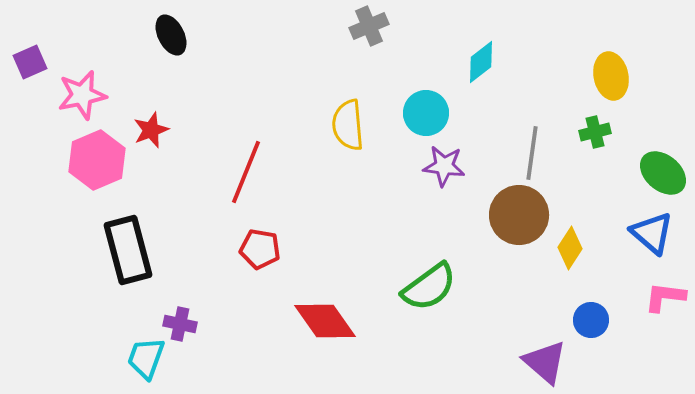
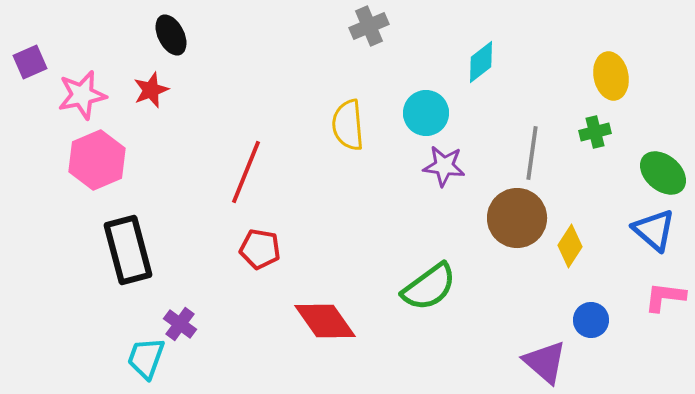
red star: moved 40 px up
brown circle: moved 2 px left, 3 px down
blue triangle: moved 2 px right, 3 px up
yellow diamond: moved 2 px up
purple cross: rotated 24 degrees clockwise
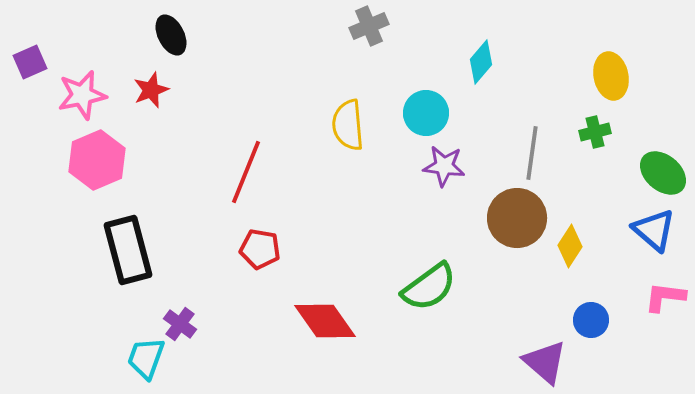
cyan diamond: rotated 12 degrees counterclockwise
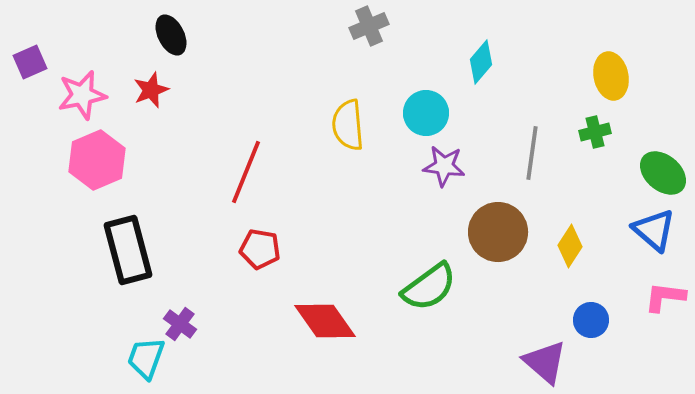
brown circle: moved 19 px left, 14 px down
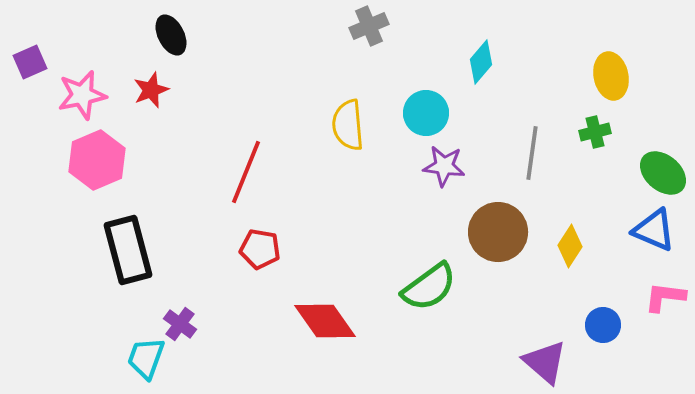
blue triangle: rotated 18 degrees counterclockwise
blue circle: moved 12 px right, 5 px down
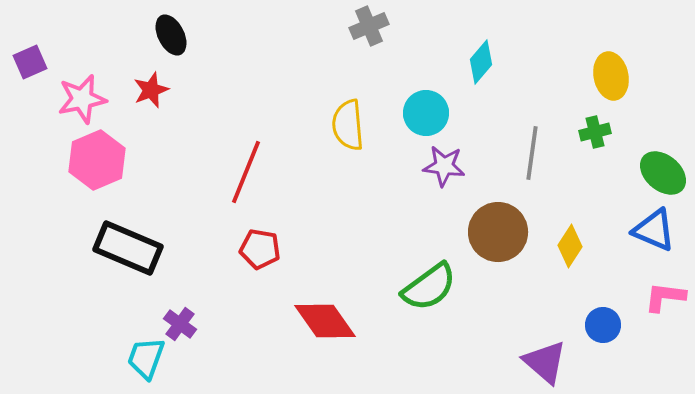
pink star: moved 4 px down
black rectangle: moved 2 px up; rotated 52 degrees counterclockwise
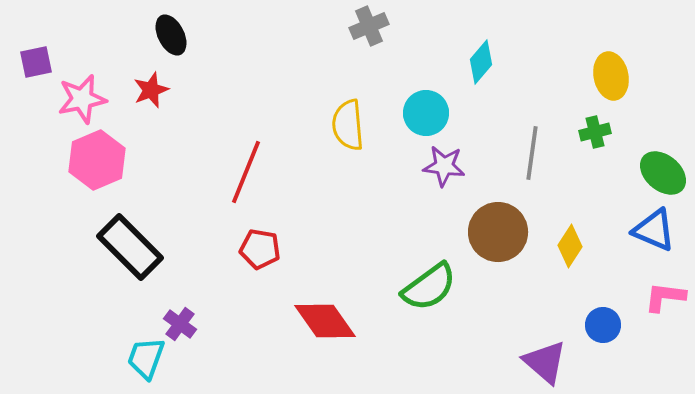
purple square: moved 6 px right; rotated 12 degrees clockwise
black rectangle: moved 2 px right, 1 px up; rotated 22 degrees clockwise
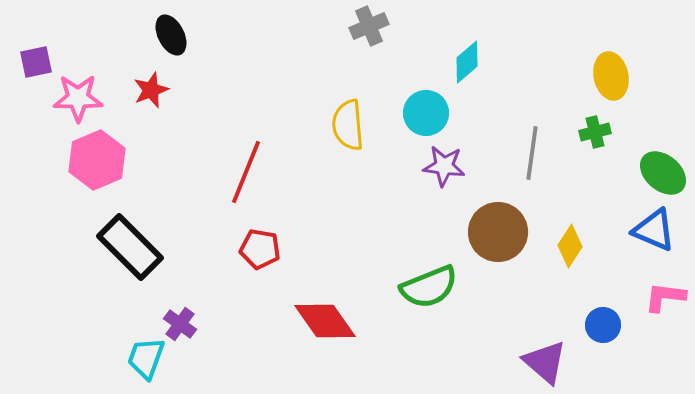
cyan diamond: moved 14 px left; rotated 9 degrees clockwise
pink star: moved 4 px left, 1 px up; rotated 12 degrees clockwise
green semicircle: rotated 14 degrees clockwise
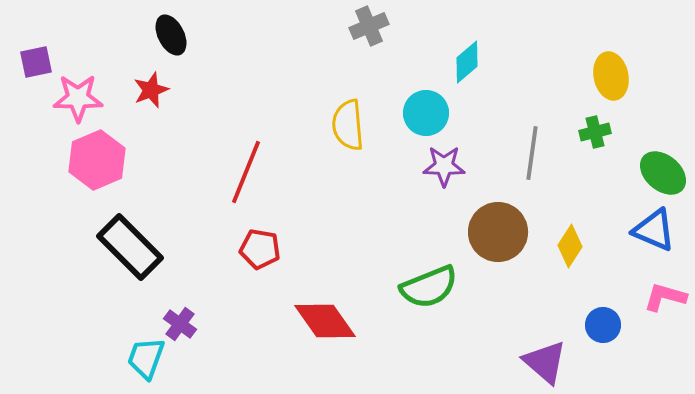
purple star: rotated 6 degrees counterclockwise
pink L-shape: rotated 9 degrees clockwise
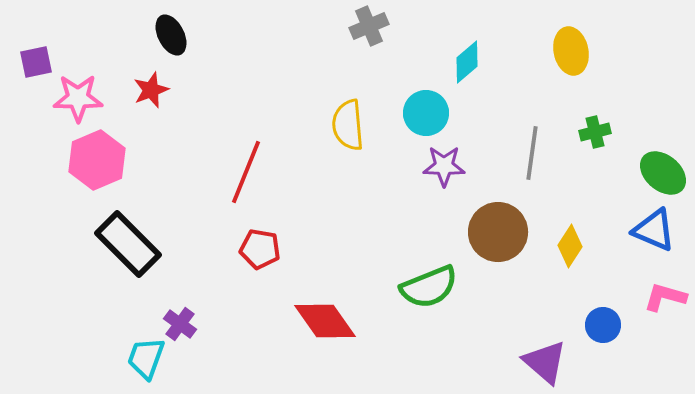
yellow ellipse: moved 40 px left, 25 px up
black rectangle: moved 2 px left, 3 px up
